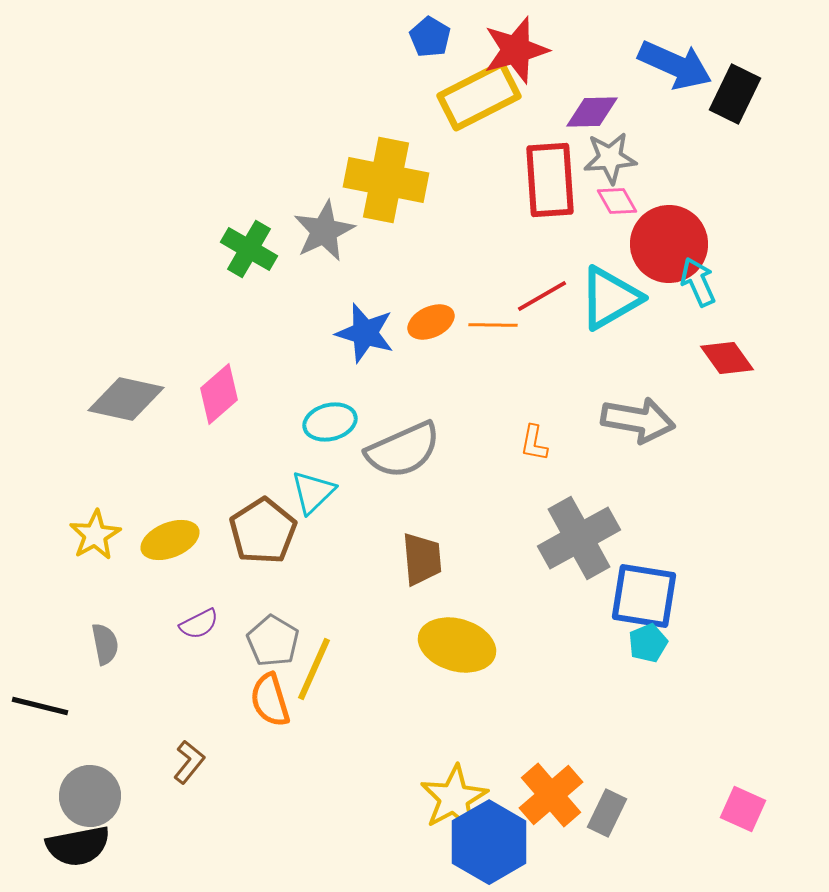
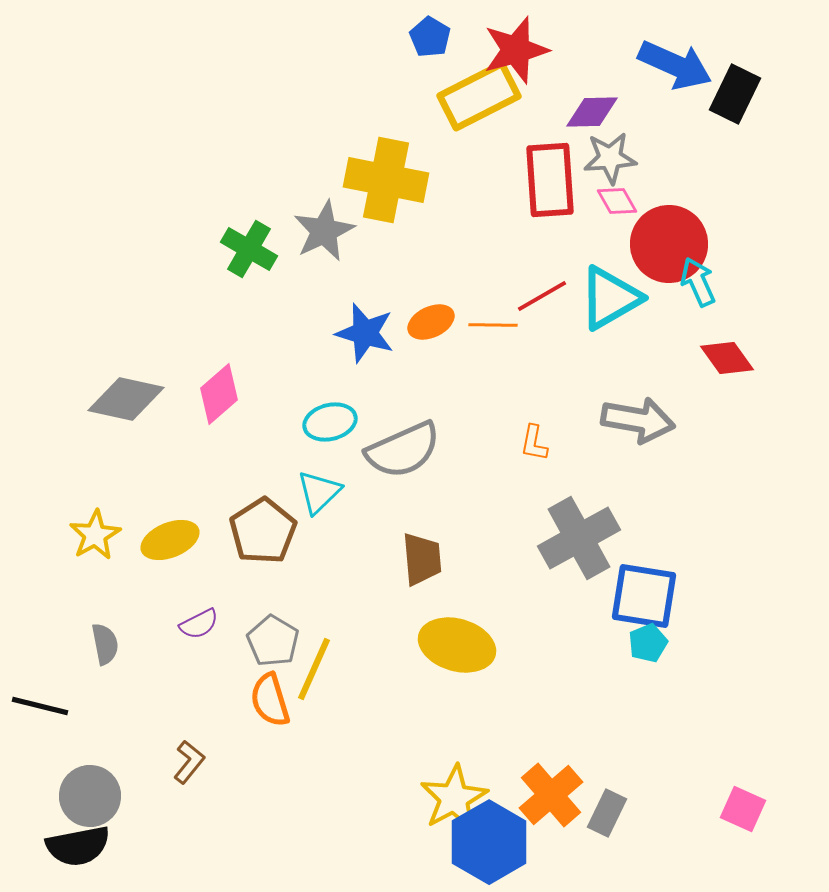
cyan triangle at (313, 492): moved 6 px right
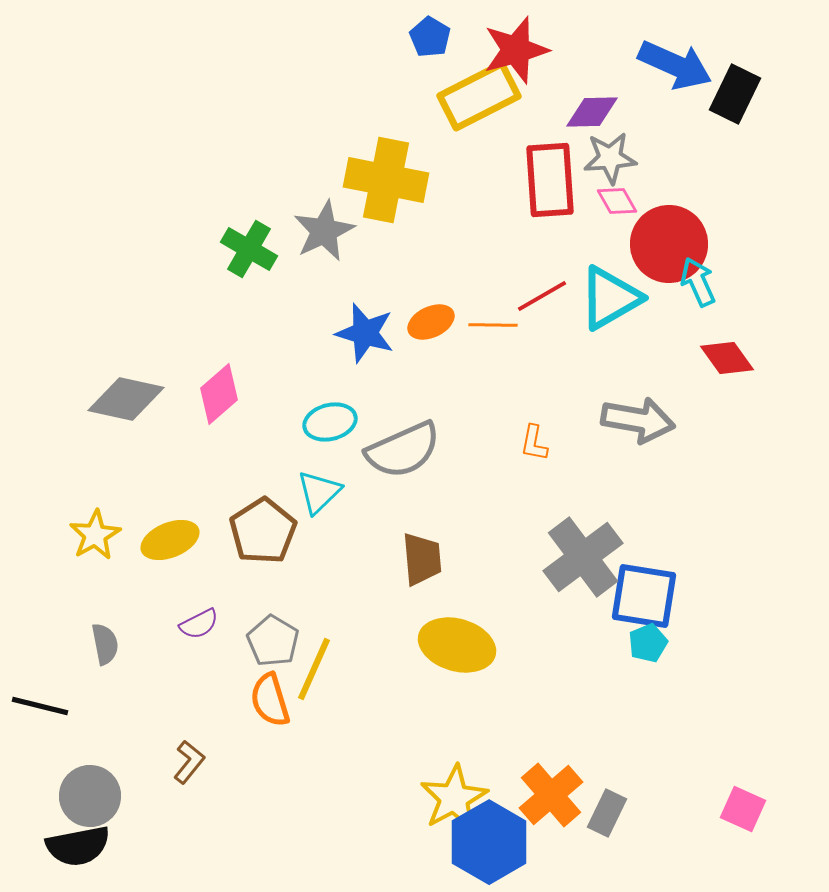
gray cross at (579, 538): moved 4 px right, 19 px down; rotated 8 degrees counterclockwise
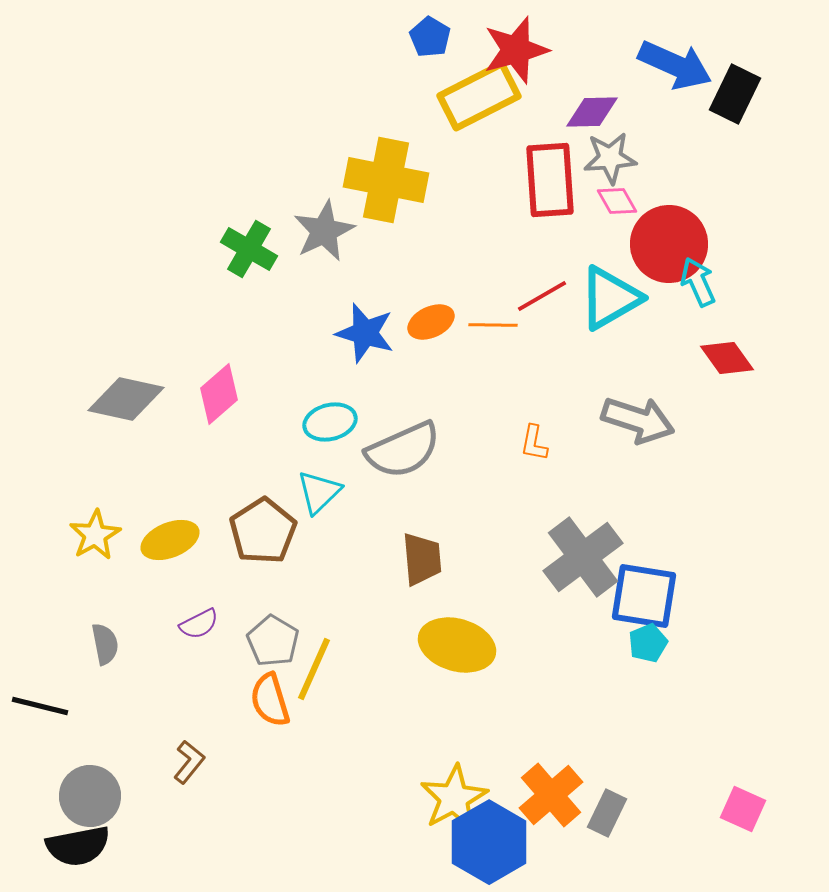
gray arrow at (638, 420): rotated 8 degrees clockwise
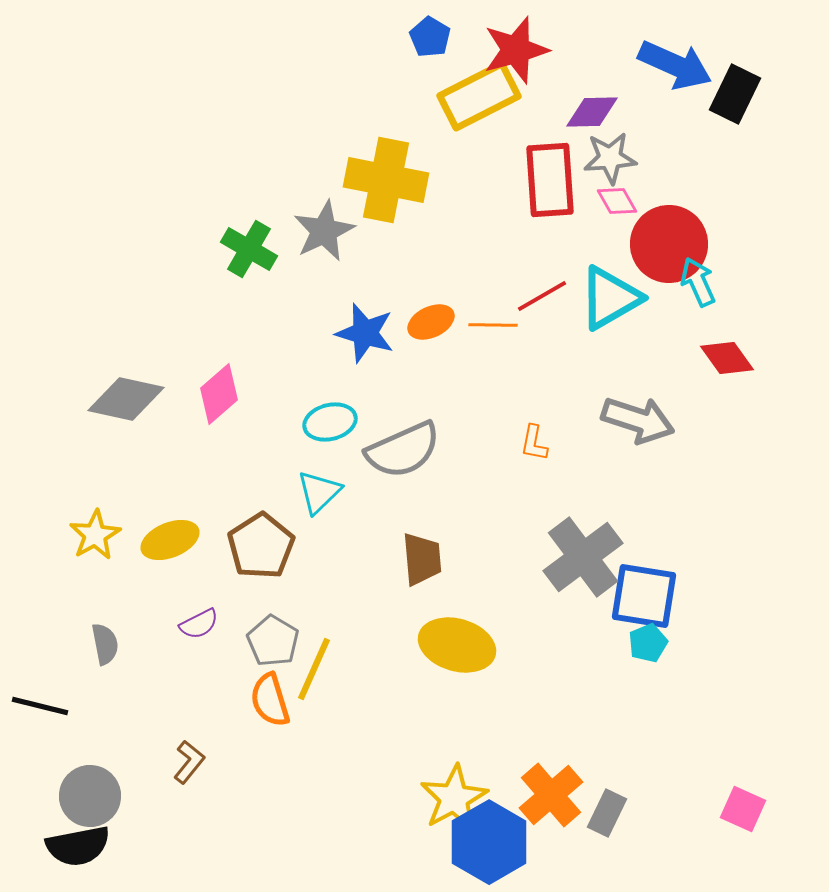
brown pentagon at (263, 531): moved 2 px left, 15 px down
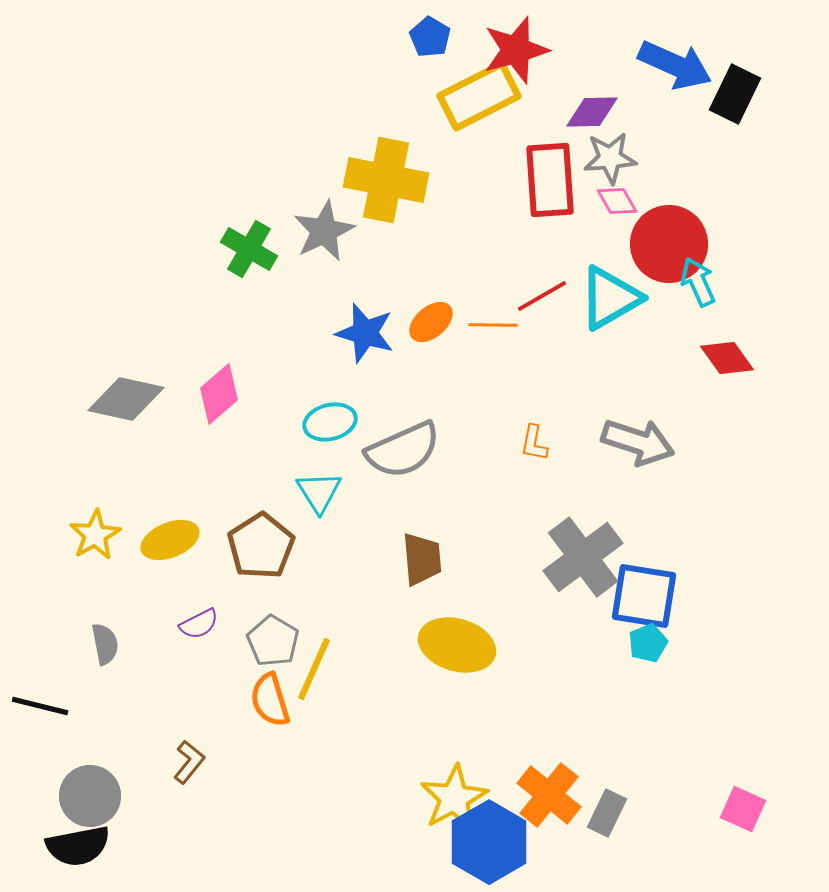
orange ellipse at (431, 322): rotated 15 degrees counterclockwise
gray arrow at (638, 420): moved 22 px down
cyan triangle at (319, 492): rotated 18 degrees counterclockwise
orange cross at (551, 795): moved 2 px left; rotated 10 degrees counterclockwise
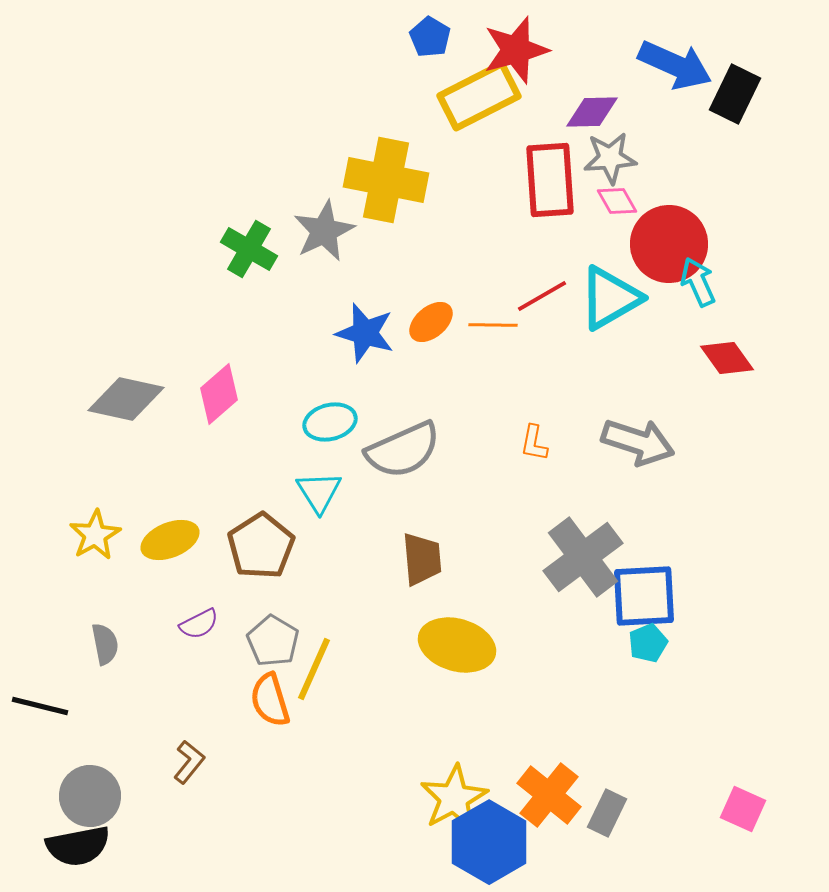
blue square at (644, 596): rotated 12 degrees counterclockwise
